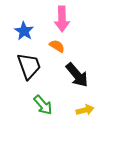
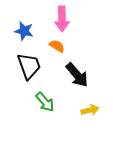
blue star: rotated 18 degrees counterclockwise
green arrow: moved 2 px right, 3 px up
yellow arrow: moved 5 px right
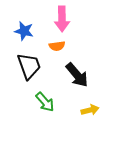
orange semicircle: rotated 140 degrees clockwise
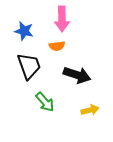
black arrow: rotated 32 degrees counterclockwise
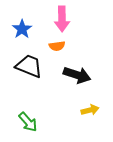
blue star: moved 2 px left, 2 px up; rotated 24 degrees clockwise
black trapezoid: rotated 48 degrees counterclockwise
green arrow: moved 17 px left, 20 px down
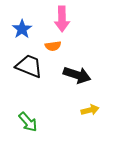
orange semicircle: moved 4 px left
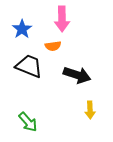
yellow arrow: rotated 102 degrees clockwise
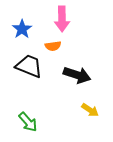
yellow arrow: rotated 54 degrees counterclockwise
